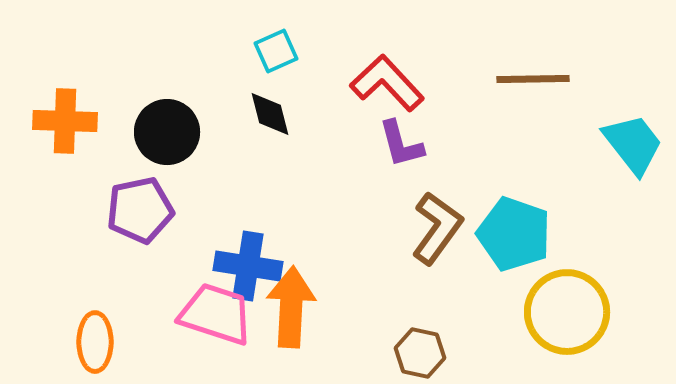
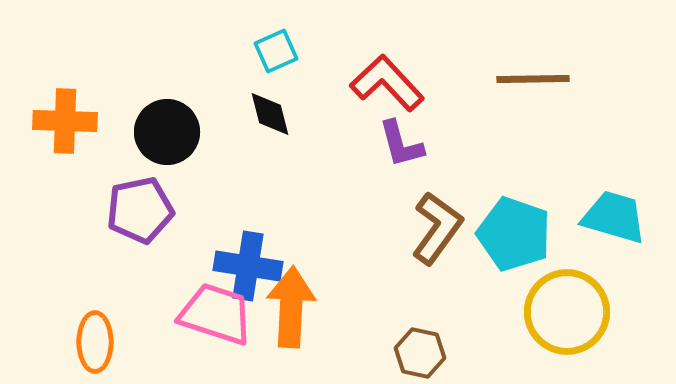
cyan trapezoid: moved 19 px left, 73 px down; rotated 36 degrees counterclockwise
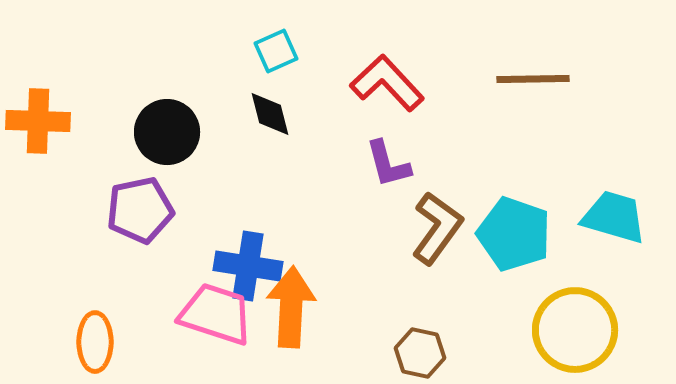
orange cross: moved 27 px left
purple L-shape: moved 13 px left, 20 px down
yellow circle: moved 8 px right, 18 px down
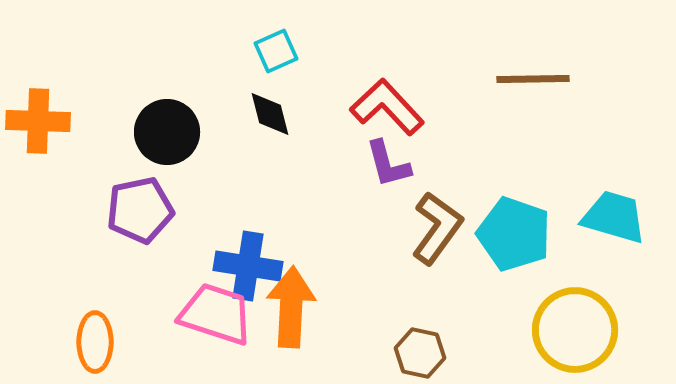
red L-shape: moved 24 px down
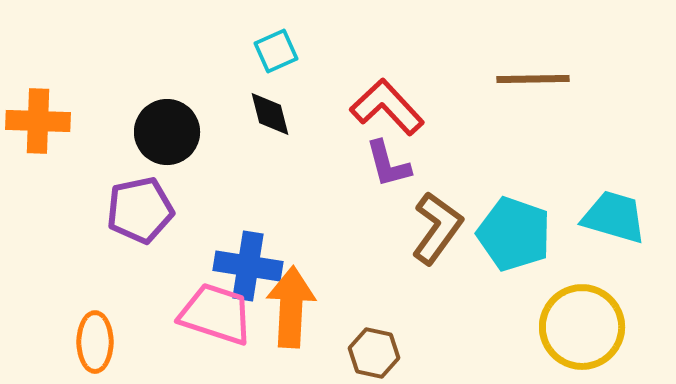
yellow circle: moved 7 px right, 3 px up
brown hexagon: moved 46 px left
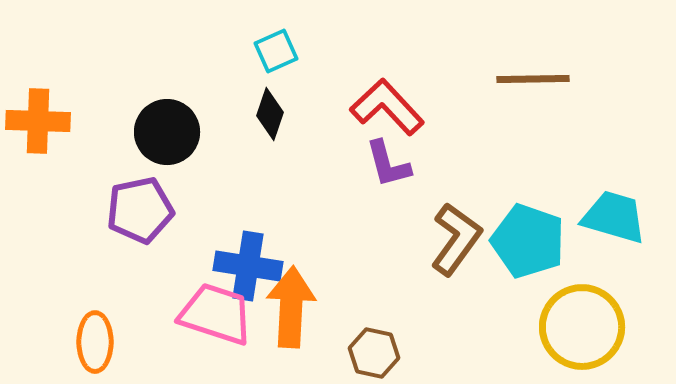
black diamond: rotated 33 degrees clockwise
brown L-shape: moved 19 px right, 11 px down
cyan pentagon: moved 14 px right, 7 px down
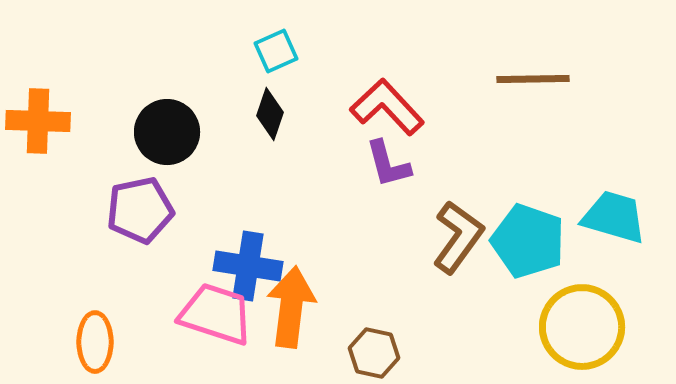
brown L-shape: moved 2 px right, 2 px up
orange arrow: rotated 4 degrees clockwise
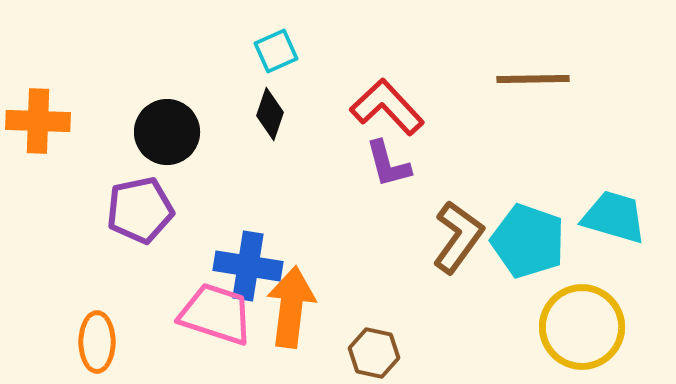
orange ellipse: moved 2 px right
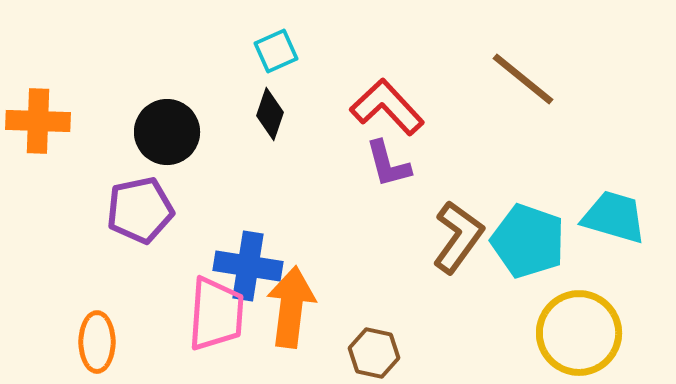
brown line: moved 10 px left; rotated 40 degrees clockwise
pink trapezoid: rotated 76 degrees clockwise
yellow circle: moved 3 px left, 6 px down
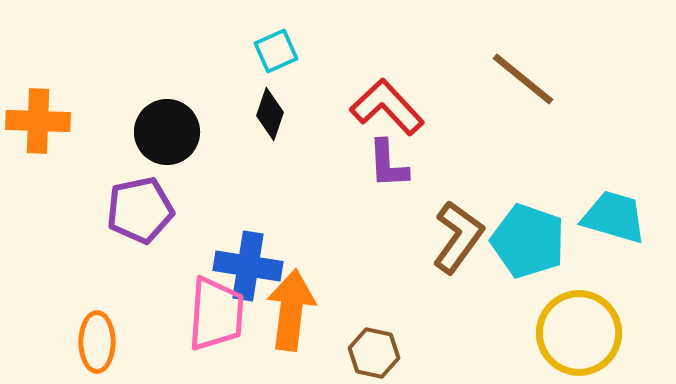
purple L-shape: rotated 12 degrees clockwise
orange arrow: moved 3 px down
